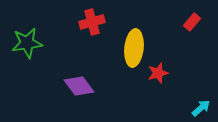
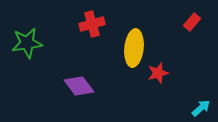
red cross: moved 2 px down
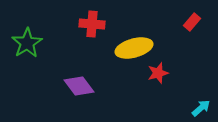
red cross: rotated 20 degrees clockwise
green star: rotated 24 degrees counterclockwise
yellow ellipse: rotated 69 degrees clockwise
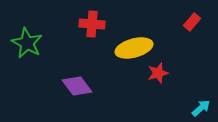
green star: rotated 12 degrees counterclockwise
purple diamond: moved 2 px left
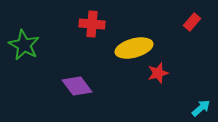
green star: moved 3 px left, 2 px down
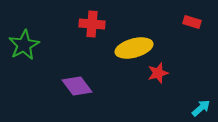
red rectangle: rotated 66 degrees clockwise
green star: rotated 16 degrees clockwise
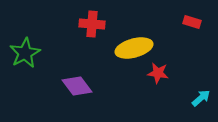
green star: moved 1 px right, 8 px down
red star: rotated 25 degrees clockwise
cyan arrow: moved 10 px up
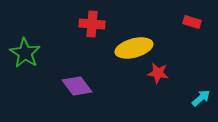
green star: rotated 12 degrees counterclockwise
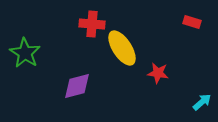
yellow ellipse: moved 12 px left; rotated 72 degrees clockwise
purple diamond: rotated 68 degrees counterclockwise
cyan arrow: moved 1 px right, 4 px down
